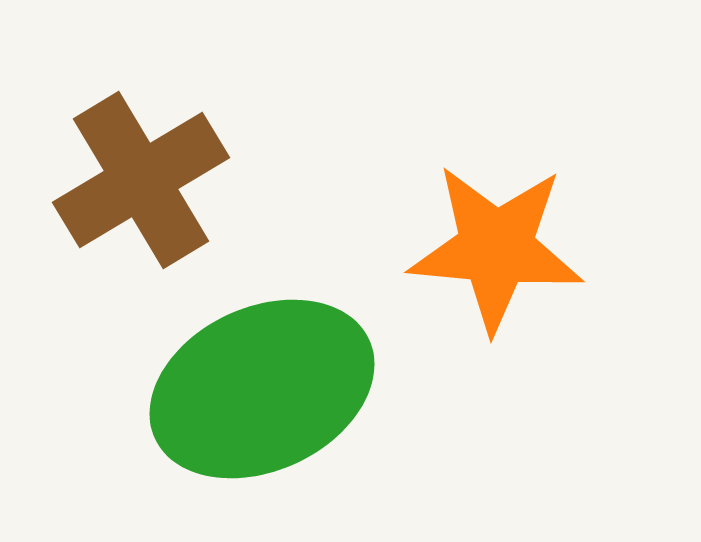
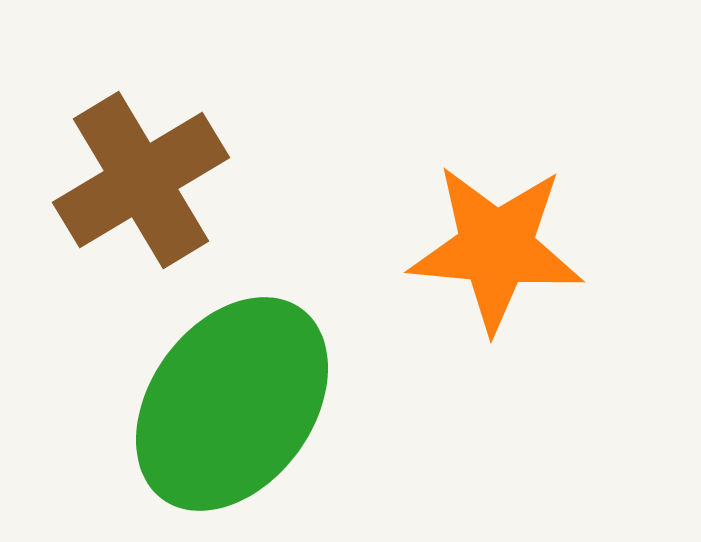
green ellipse: moved 30 px left, 15 px down; rotated 29 degrees counterclockwise
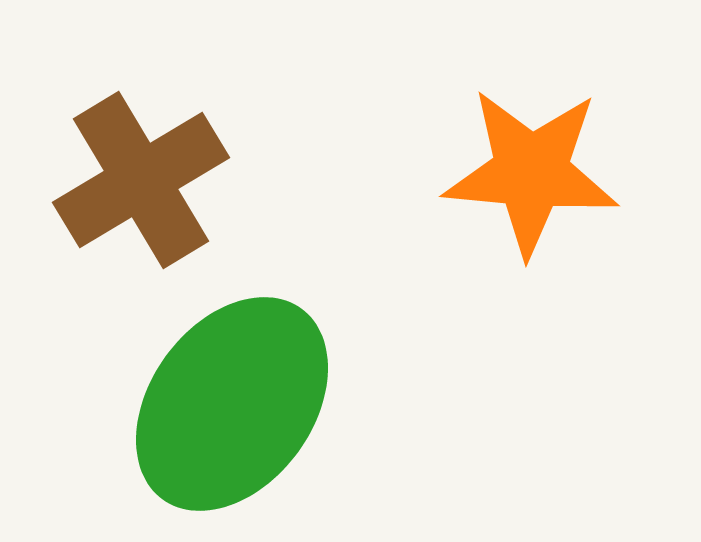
orange star: moved 35 px right, 76 px up
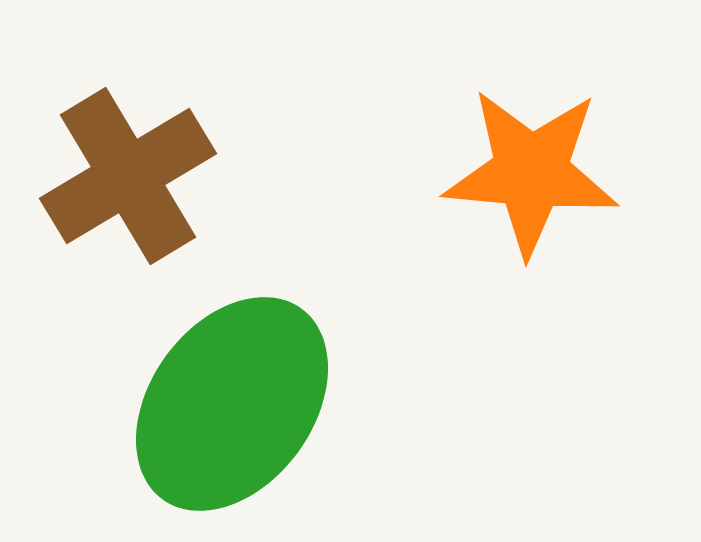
brown cross: moved 13 px left, 4 px up
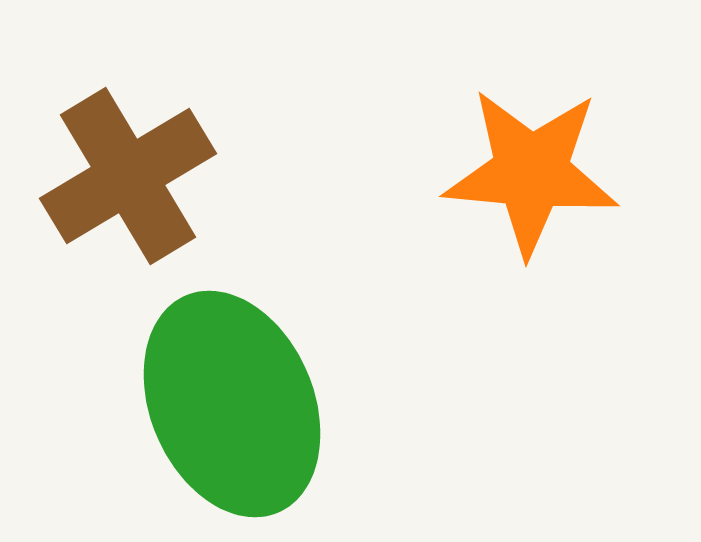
green ellipse: rotated 59 degrees counterclockwise
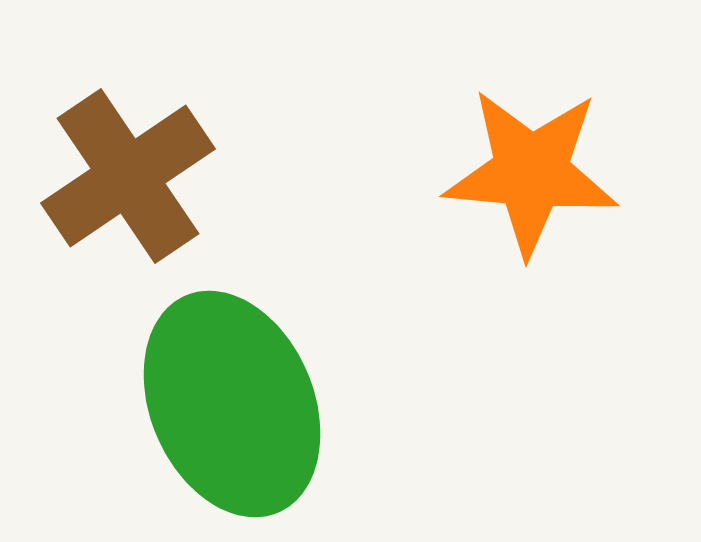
brown cross: rotated 3 degrees counterclockwise
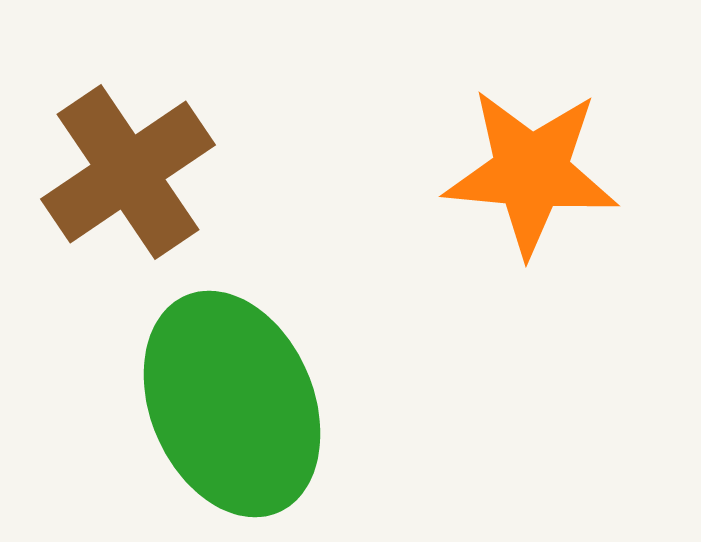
brown cross: moved 4 px up
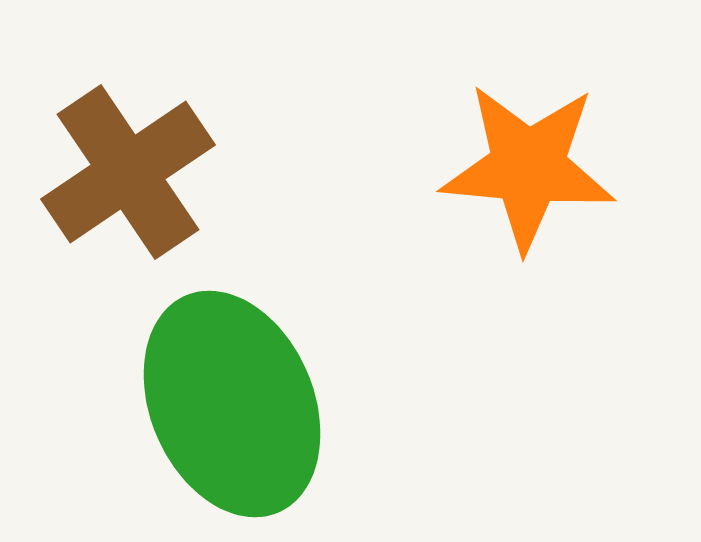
orange star: moved 3 px left, 5 px up
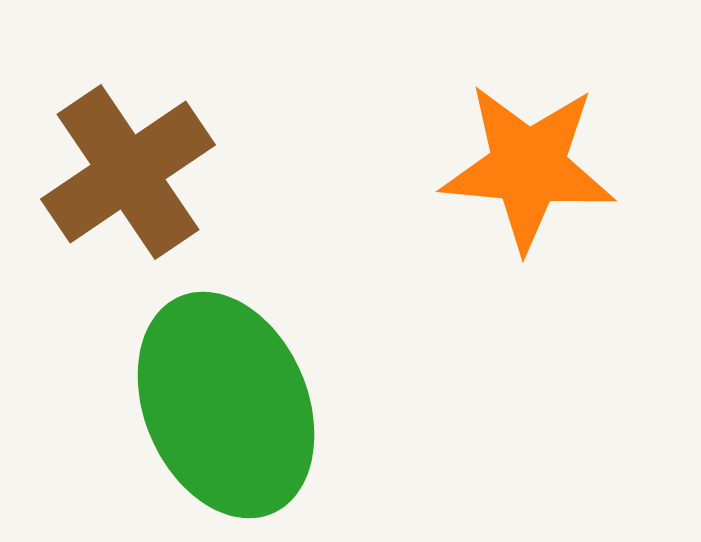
green ellipse: moved 6 px left, 1 px down
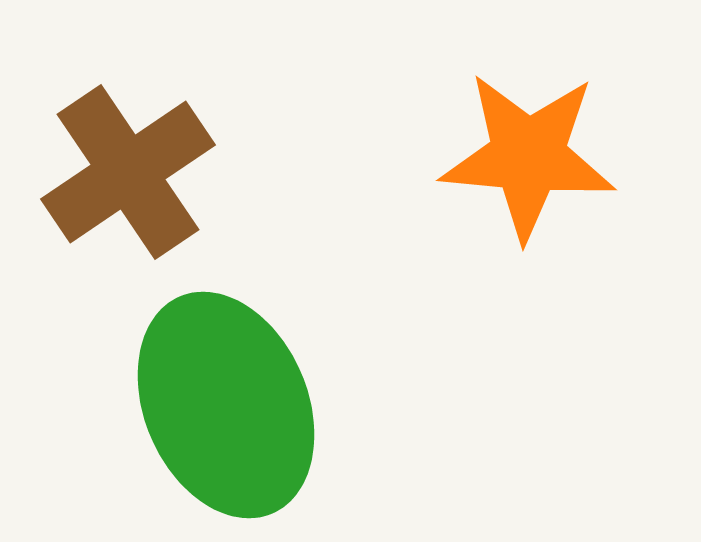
orange star: moved 11 px up
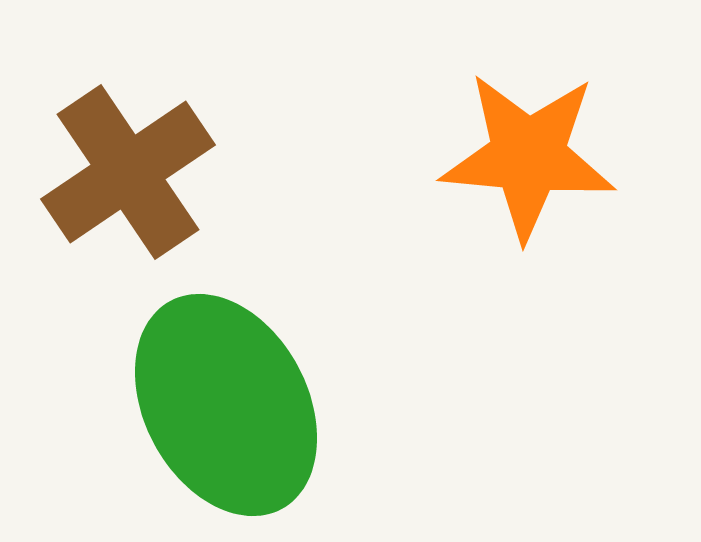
green ellipse: rotated 5 degrees counterclockwise
